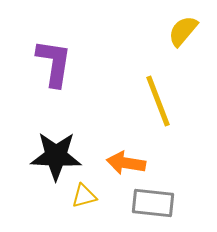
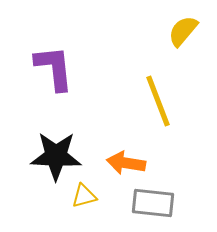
purple L-shape: moved 5 px down; rotated 15 degrees counterclockwise
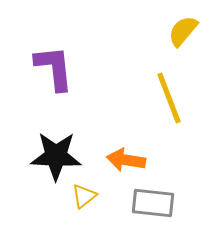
yellow line: moved 11 px right, 3 px up
orange arrow: moved 3 px up
yellow triangle: rotated 24 degrees counterclockwise
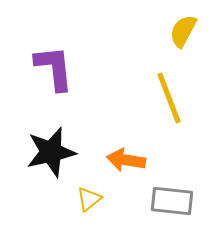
yellow semicircle: rotated 12 degrees counterclockwise
black star: moved 5 px left, 4 px up; rotated 15 degrees counterclockwise
yellow triangle: moved 5 px right, 3 px down
gray rectangle: moved 19 px right, 2 px up
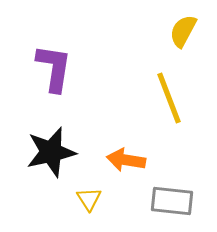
purple L-shape: rotated 15 degrees clockwise
yellow triangle: rotated 24 degrees counterclockwise
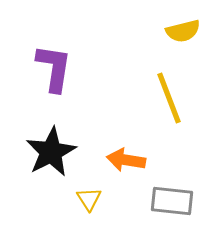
yellow semicircle: rotated 132 degrees counterclockwise
black star: rotated 15 degrees counterclockwise
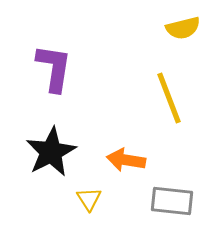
yellow semicircle: moved 3 px up
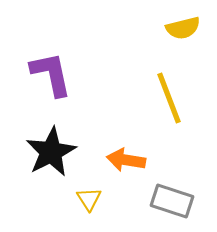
purple L-shape: moved 3 px left, 6 px down; rotated 21 degrees counterclockwise
gray rectangle: rotated 12 degrees clockwise
